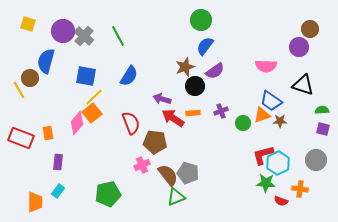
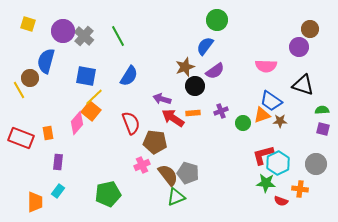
green circle at (201, 20): moved 16 px right
orange square at (92, 113): moved 1 px left, 2 px up; rotated 12 degrees counterclockwise
gray circle at (316, 160): moved 4 px down
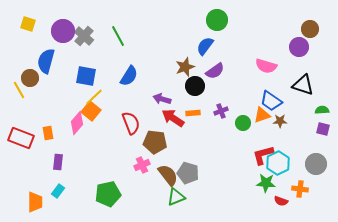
pink semicircle at (266, 66): rotated 15 degrees clockwise
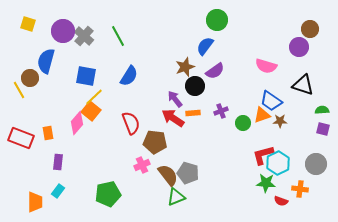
purple arrow at (162, 99): moved 13 px right; rotated 36 degrees clockwise
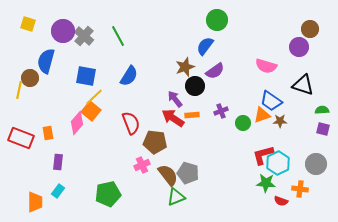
yellow line at (19, 90): rotated 42 degrees clockwise
orange rectangle at (193, 113): moved 1 px left, 2 px down
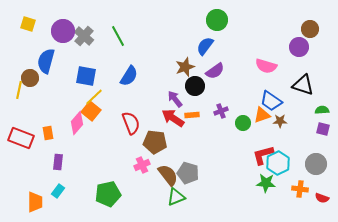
red semicircle at (281, 201): moved 41 px right, 3 px up
